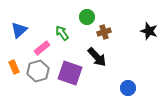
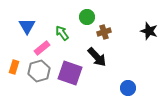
blue triangle: moved 8 px right, 4 px up; rotated 18 degrees counterclockwise
orange rectangle: rotated 40 degrees clockwise
gray hexagon: moved 1 px right
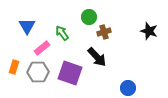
green circle: moved 2 px right
gray hexagon: moved 1 px left, 1 px down; rotated 15 degrees clockwise
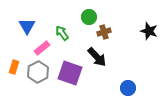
gray hexagon: rotated 25 degrees counterclockwise
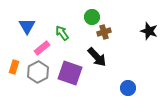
green circle: moved 3 px right
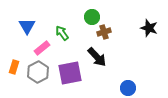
black star: moved 3 px up
purple square: rotated 30 degrees counterclockwise
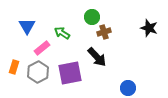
green arrow: rotated 21 degrees counterclockwise
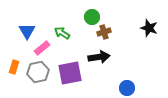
blue triangle: moved 5 px down
black arrow: moved 2 px right; rotated 55 degrees counterclockwise
gray hexagon: rotated 15 degrees clockwise
blue circle: moved 1 px left
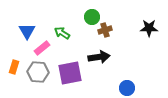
black star: rotated 18 degrees counterclockwise
brown cross: moved 1 px right, 2 px up
gray hexagon: rotated 15 degrees clockwise
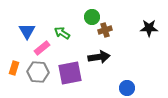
orange rectangle: moved 1 px down
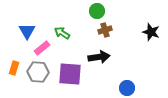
green circle: moved 5 px right, 6 px up
black star: moved 2 px right, 4 px down; rotated 18 degrees clockwise
purple square: moved 1 px down; rotated 15 degrees clockwise
